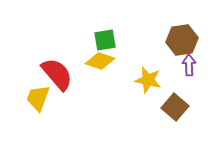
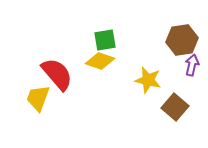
purple arrow: moved 3 px right; rotated 15 degrees clockwise
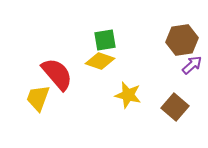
purple arrow: rotated 35 degrees clockwise
yellow star: moved 20 px left, 15 px down
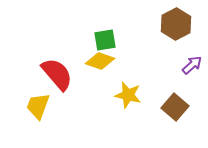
brown hexagon: moved 6 px left, 16 px up; rotated 20 degrees counterclockwise
yellow trapezoid: moved 8 px down
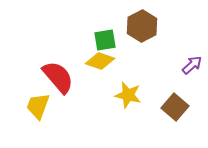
brown hexagon: moved 34 px left, 2 px down
red semicircle: moved 1 px right, 3 px down
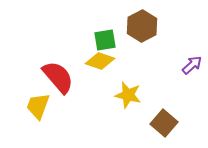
brown square: moved 11 px left, 16 px down
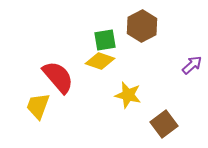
brown square: moved 1 px down; rotated 12 degrees clockwise
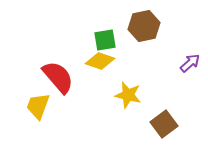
brown hexagon: moved 2 px right; rotated 16 degrees clockwise
purple arrow: moved 2 px left, 2 px up
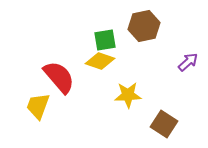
purple arrow: moved 2 px left, 1 px up
red semicircle: moved 1 px right
yellow star: rotated 16 degrees counterclockwise
brown square: rotated 20 degrees counterclockwise
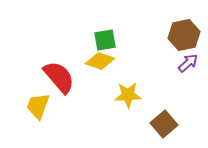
brown hexagon: moved 40 px right, 9 px down
purple arrow: moved 1 px down
brown square: rotated 16 degrees clockwise
